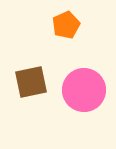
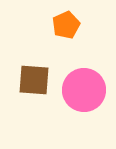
brown square: moved 3 px right, 2 px up; rotated 16 degrees clockwise
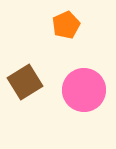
brown square: moved 9 px left, 2 px down; rotated 36 degrees counterclockwise
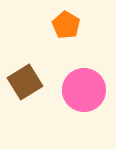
orange pentagon: rotated 16 degrees counterclockwise
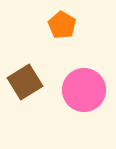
orange pentagon: moved 4 px left
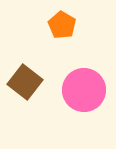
brown square: rotated 20 degrees counterclockwise
